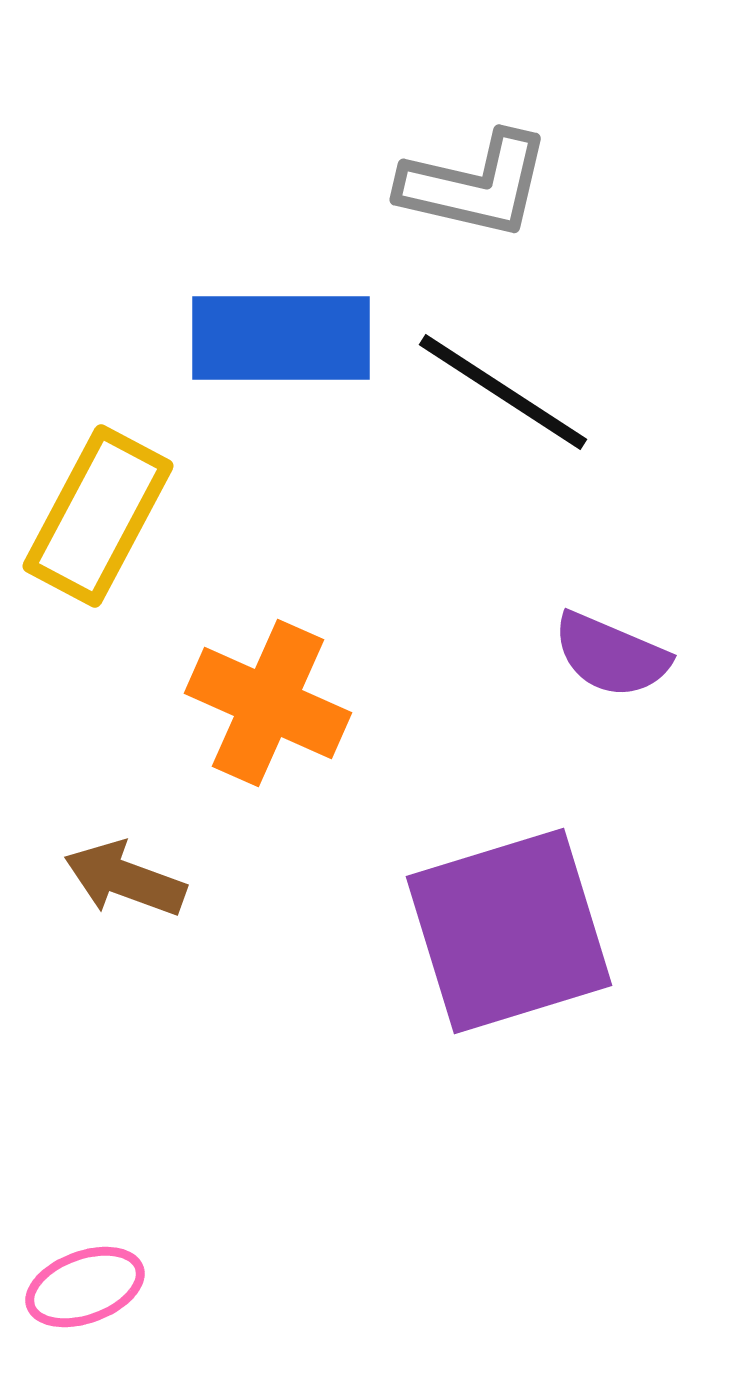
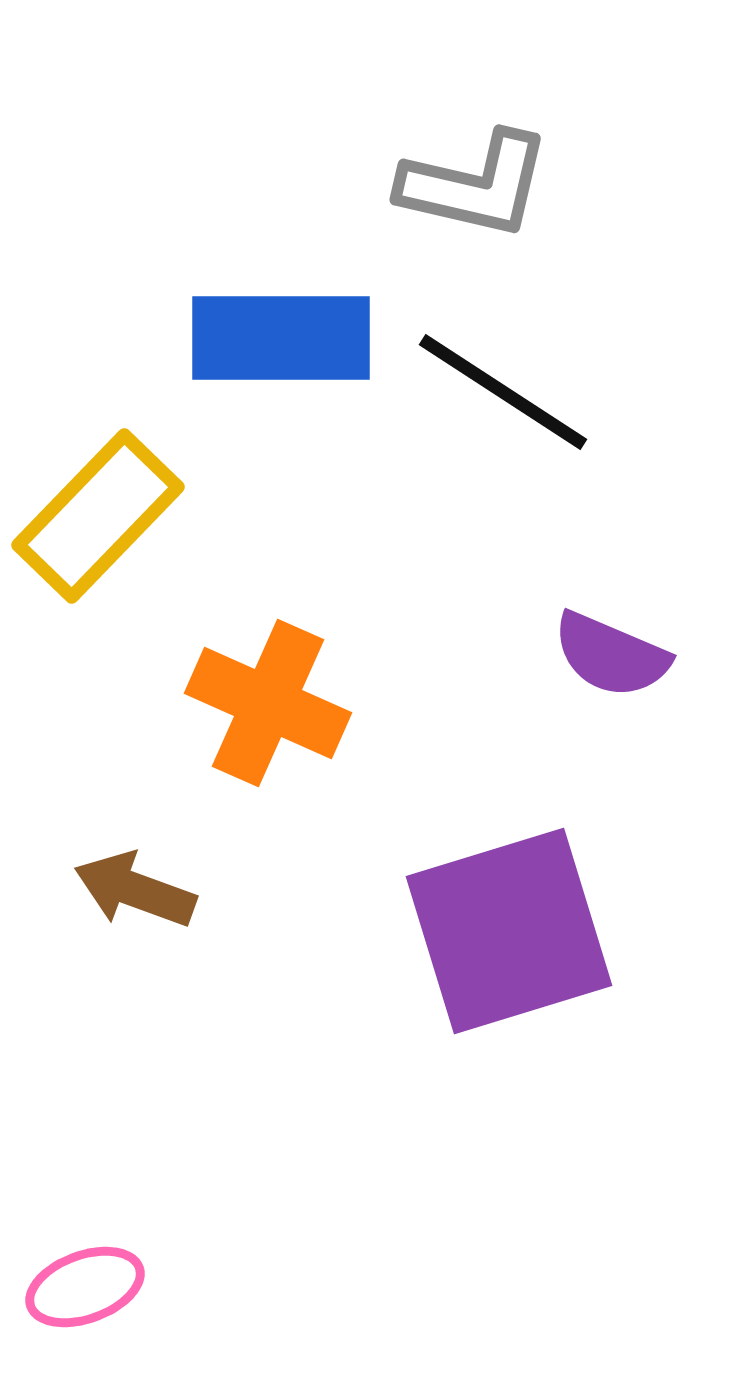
yellow rectangle: rotated 16 degrees clockwise
brown arrow: moved 10 px right, 11 px down
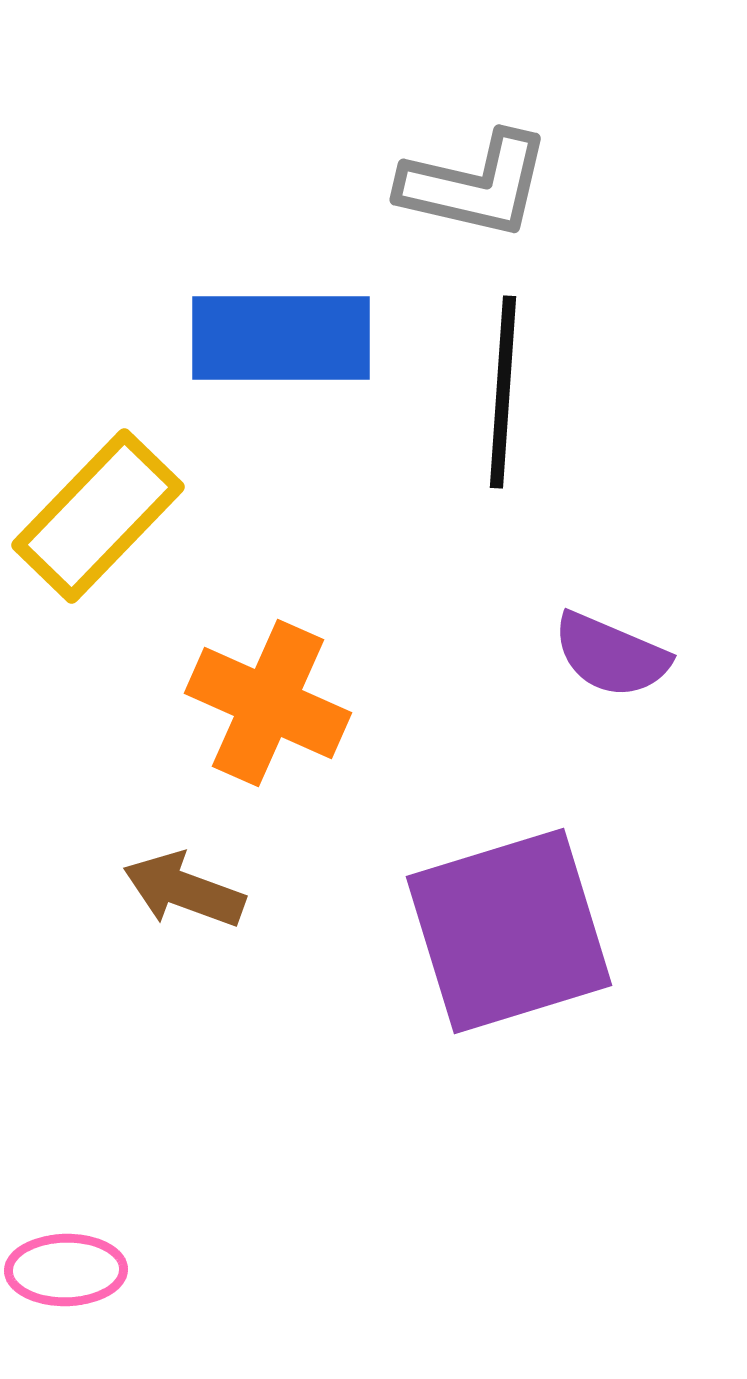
black line: rotated 61 degrees clockwise
brown arrow: moved 49 px right
pink ellipse: moved 19 px left, 17 px up; rotated 19 degrees clockwise
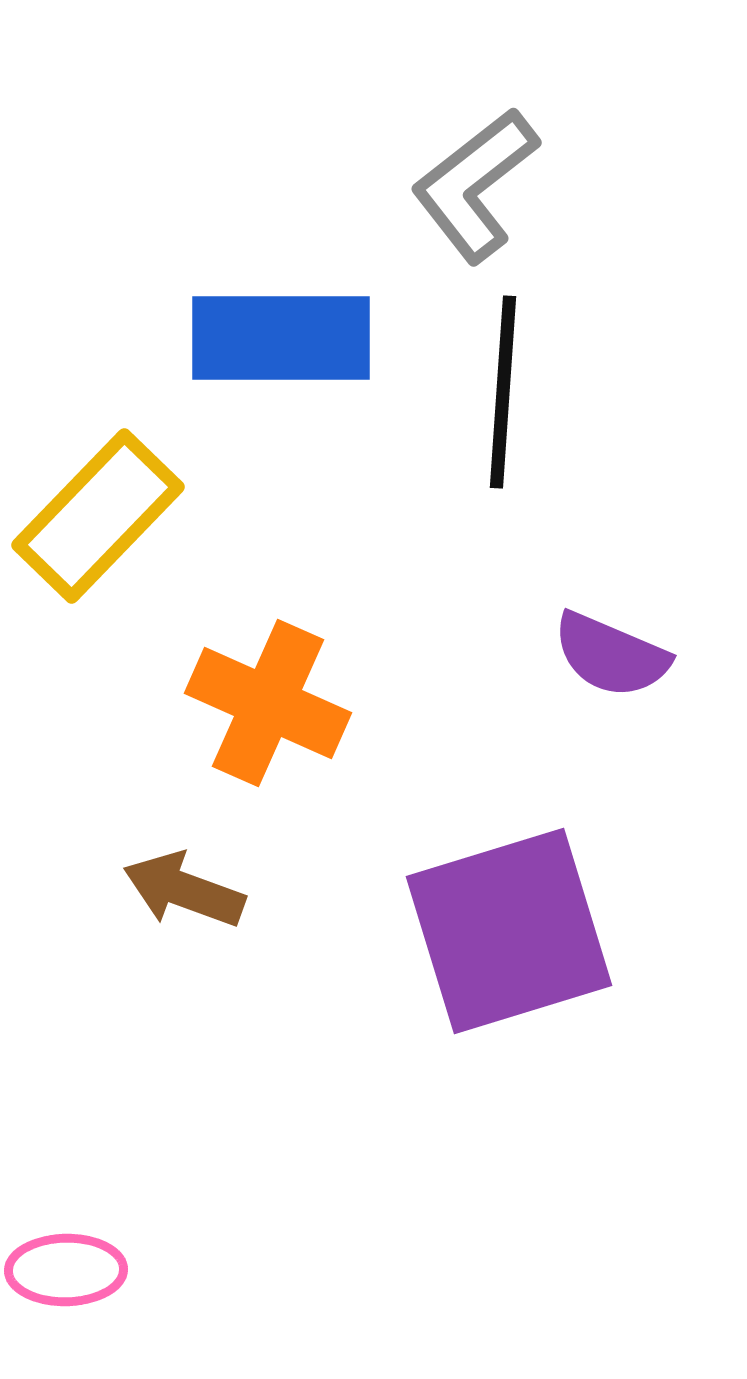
gray L-shape: rotated 129 degrees clockwise
